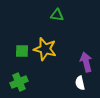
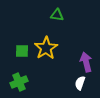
yellow star: moved 1 px right, 1 px up; rotated 25 degrees clockwise
white semicircle: rotated 32 degrees clockwise
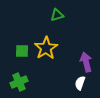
green triangle: rotated 24 degrees counterclockwise
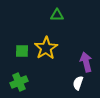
green triangle: rotated 16 degrees clockwise
white semicircle: moved 2 px left
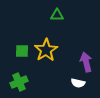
yellow star: moved 2 px down
white semicircle: rotated 96 degrees counterclockwise
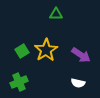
green triangle: moved 1 px left, 1 px up
green square: rotated 32 degrees counterclockwise
purple arrow: moved 5 px left, 7 px up; rotated 138 degrees clockwise
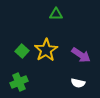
green square: rotated 16 degrees counterclockwise
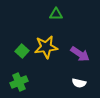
yellow star: moved 3 px up; rotated 25 degrees clockwise
purple arrow: moved 1 px left, 1 px up
white semicircle: moved 1 px right
